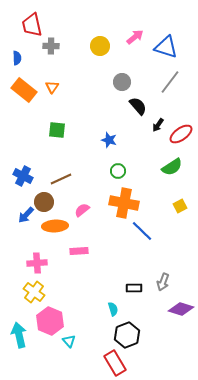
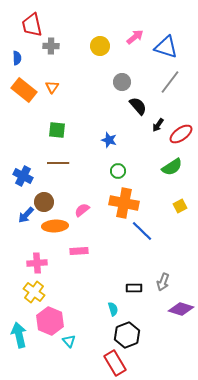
brown line: moved 3 px left, 16 px up; rotated 25 degrees clockwise
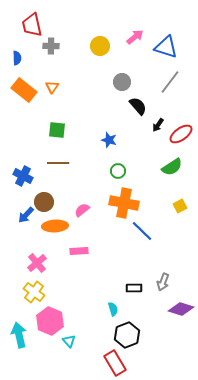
pink cross: rotated 36 degrees counterclockwise
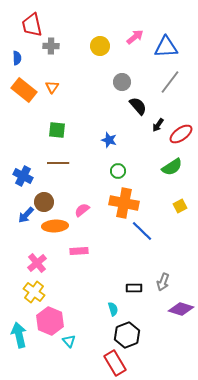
blue triangle: rotated 20 degrees counterclockwise
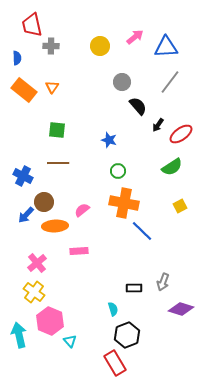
cyan triangle: moved 1 px right
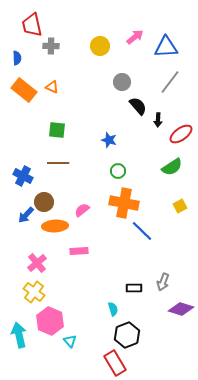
orange triangle: rotated 40 degrees counterclockwise
black arrow: moved 5 px up; rotated 32 degrees counterclockwise
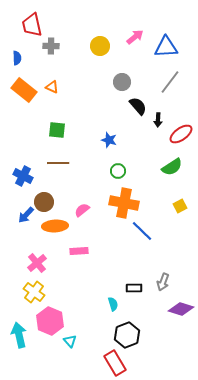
cyan semicircle: moved 5 px up
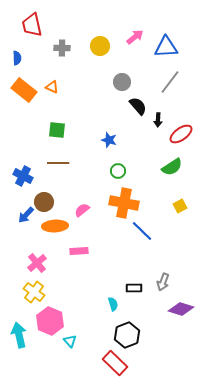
gray cross: moved 11 px right, 2 px down
red rectangle: rotated 15 degrees counterclockwise
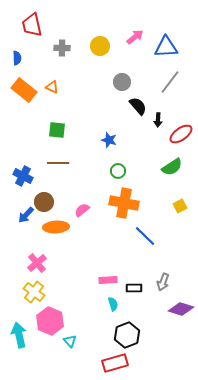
orange ellipse: moved 1 px right, 1 px down
blue line: moved 3 px right, 5 px down
pink rectangle: moved 29 px right, 29 px down
red rectangle: rotated 60 degrees counterclockwise
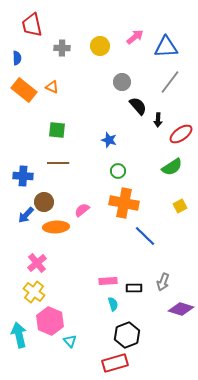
blue cross: rotated 24 degrees counterclockwise
pink rectangle: moved 1 px down
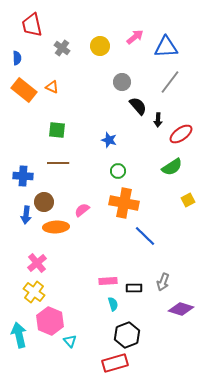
gray cross: rotated 35 degrees clockwise
yellow square: moved 8 px right, 6 px up
blue arrow: rotated 36 degrees counterclockwise
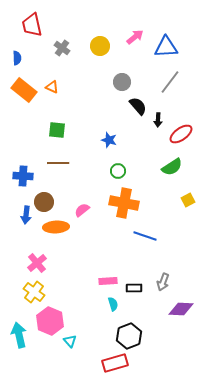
blue line: rotated 25 degrees counterclockwise
purple diamond: rotated 15 degrees counterclockwise
black hexagon: moved 2 px right, 1 px down
